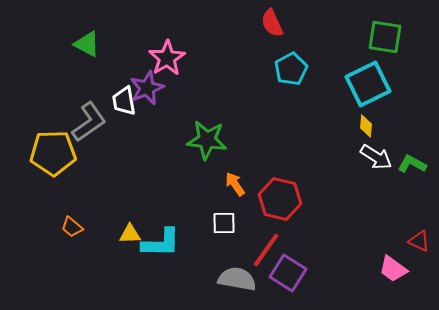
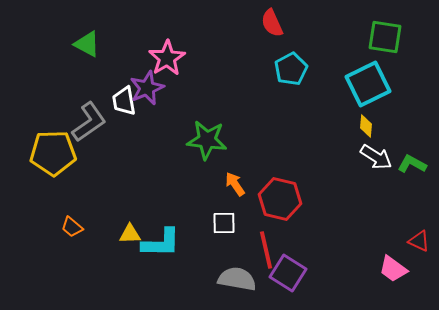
red line: rotated 48 degrees counterclockwise
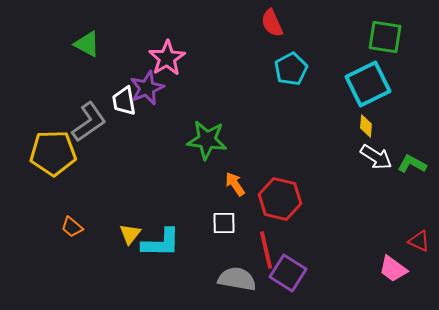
yellow triangle: rotated 50 degrees counterclockwise
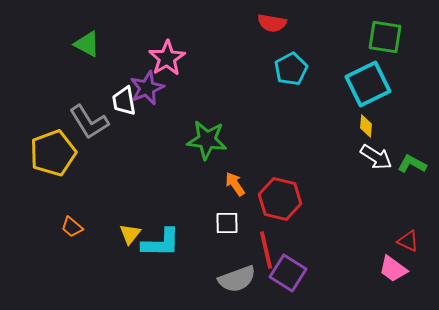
red semicircle: rotated 56 degrees counterclockwise
gray L-shape: rotated 93 degrees clockwise
yellow pentagon: rotated 18 degrees counterclockwise
white square: moved 3 px right
red triangle: moved 11 px left
gray semicircle: rotated 150 degrees clockwise
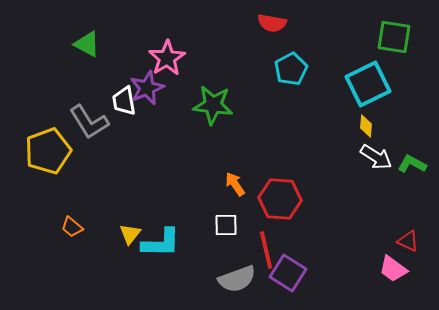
green square: moved 9 px right
green star: moved 6 px right, 35 px up
yellow pentagon: moved 5 px left, 2 px up
red hexagon: rotated 9 degrees counterclockwise
white square: moved 1 px left, 2 px down
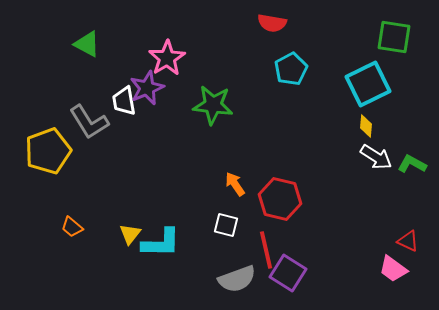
red hexagon: rotated 9 degrees clockwise
white square: rotated 15 degrees clockwise
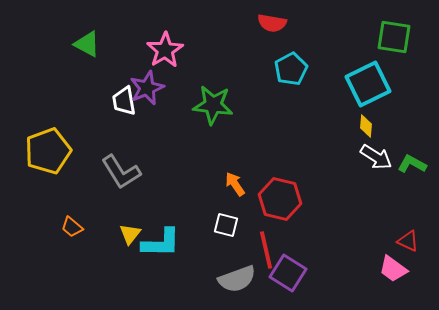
pink star: moved 2 px left, 8 px up
gray L-shape: moved 32 px right, 50 px down
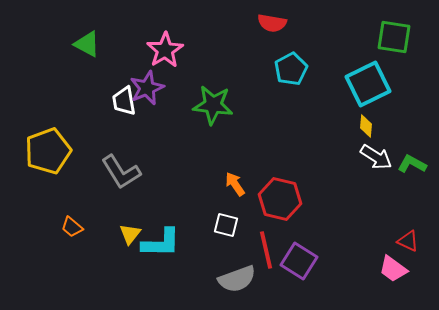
purple square: moved 11 px right, 12 px up
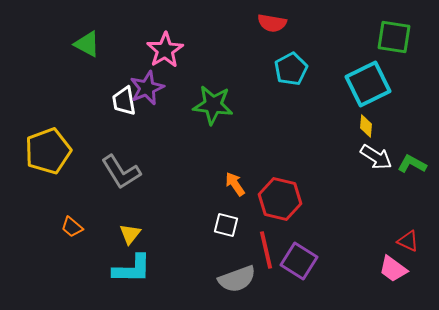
cyan L-shape: moved 29 px left, 26 px down
